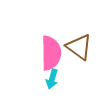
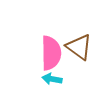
cyan arrow: rotated 84 degrees clockwise
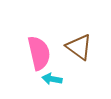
pink semicircle: moved 12 px left; rotated 12 degrees counterclockwise
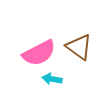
pink semicircle: rotated 76 degrees clockwise
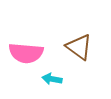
pink semicircle: moved 13 px left; rotated 32 degrees clockwise
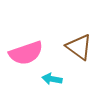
pink semicircle: rotated 24 degrees counterclockwise
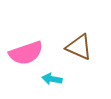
brown triangle: rotated 12 degrees counterclockwise
